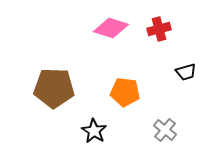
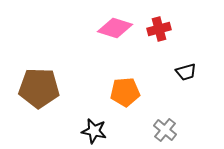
pink diamond: moved 4 px right
brown pentagon: moved 15 px left
orange pentagon: rotated 12 degrees counterclockwise
black star: rotated 20 degrees counterclockwise
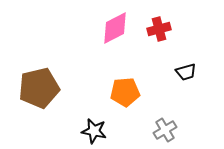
pink diamond: rotated 44 degrees counterclockwise
brown pentagon: rotated 15 degrees counterclockwise
gray cross: rotated 20 degrees clockwise
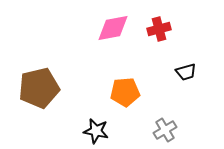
pink diamond: moved 2 px left; rotated 16 degrees clockwise
black star: moved 2 px right
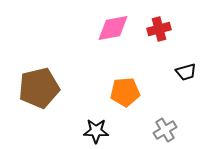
black star: rotated 10 degrees counterclockwise
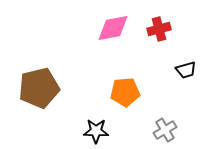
black trapezoid: moved 2 px up
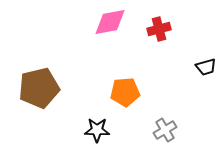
pink diamond: moved 3 px left, 6 px up
black trapezoid: moved 20 px right, 3 px up
black star: moved 1 px right, 1 px up
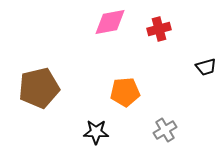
black star: moved 1 px left, 2 px down
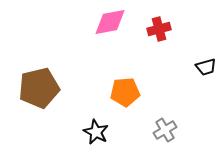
black star: rotated 25 degrees clockwise
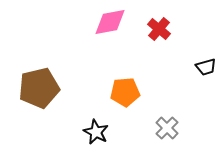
red cross: rotated 35 degrees counterclockwise
gray cross: moved 2 px right, 2 px up; rotated 15 degrees counterclockwise
